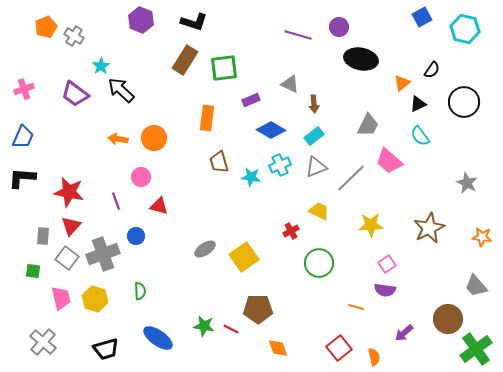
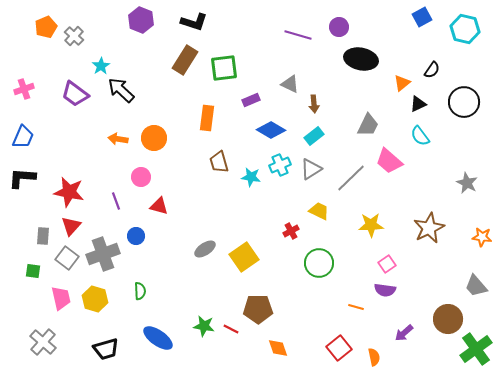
gray cross at (74, 36): rotated 12 degrees clockwise
gray triangle at (316, 167): moved 5 px left, 2 px down; rotated 10 degrees counterclockwise
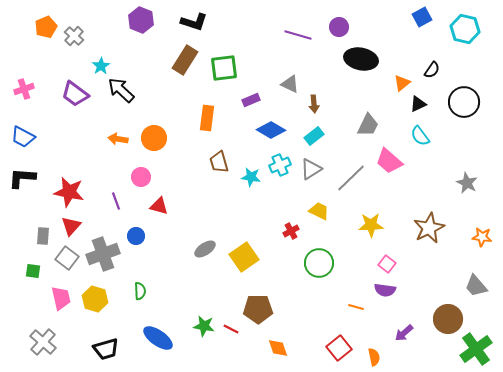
blue trapezoid at (23, 137): rotated 95 degrees clockwise
pink square at (387, 264): rotated 18 degrees counterclockwise
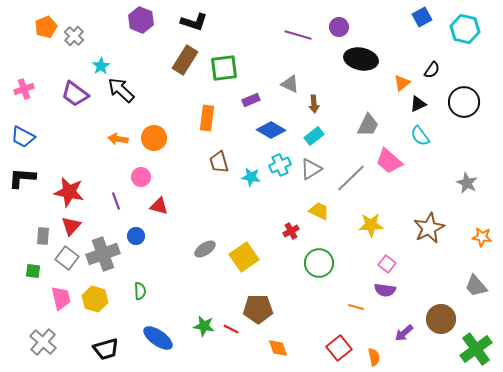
brown circle at (448, 319): moved 7 px left
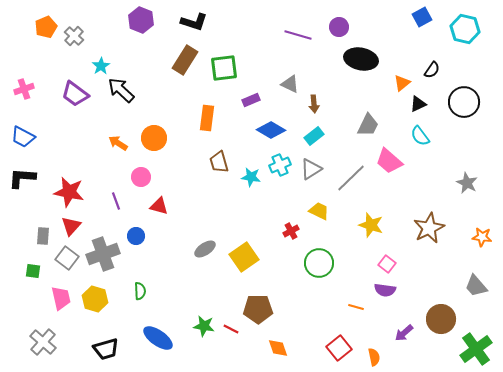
orange arrow at (118, 139): moved 4 px down; rotated 24 degrees clockwise
yellow star at (371, 225): rotated 20 degrees clockwise
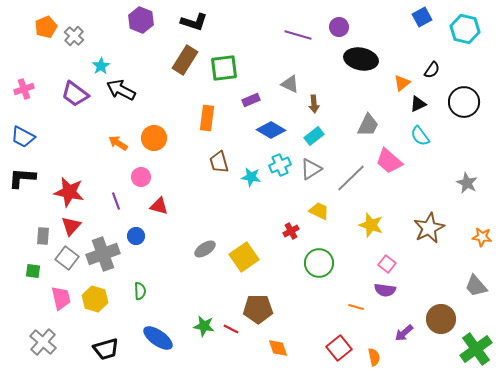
black arrow at (121, 90): rotated 16 degrees counterclockwise
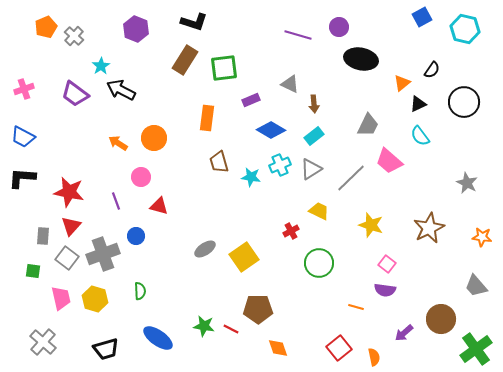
purple hexagon at (141, 20): moved 5 px left, 9 px down
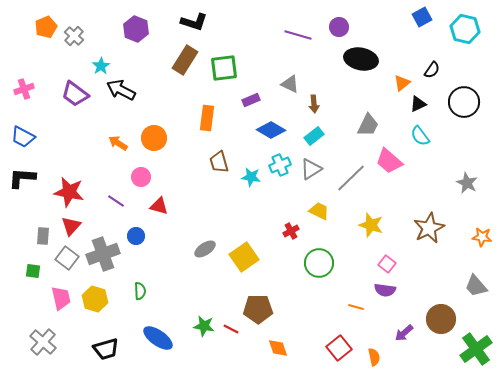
purple line at (116, 201): rotated 36 degrees counterclockwise
